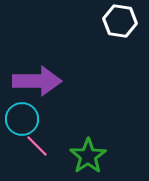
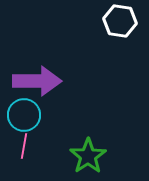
cyan circle: moved 2 px right, 4 px up
pink line: moved 13 px left; rotated 55 degrees clockwise
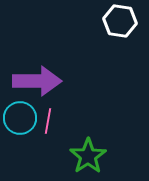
cyan circle: moved 4 px left, 3 px down
pink line: moved 24 px right, 25 px up
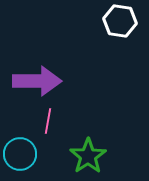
cyan circle: moved 36 px down
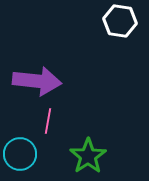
purple arrow: rotated 6 degrees clockwise
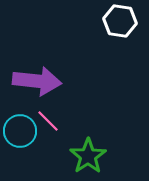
pink line: rotated 55 degrees counterclockwise
cyan circle: moved 23 px up
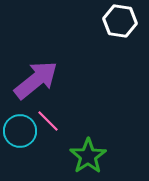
purple arrow: moved 1 px left, 1 px up; rotated 45 degrees counterclockwise
